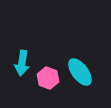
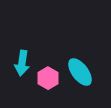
pink hexagon: rotated 10 degrees clockwise
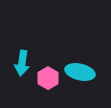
cyan ellipse: rotated 40 degrees counterclockwise
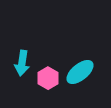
cyan ellipse: rotated 52 degrees counterclockwise
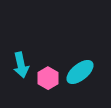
cyan arrow: moved 1 px left, 2 px down; rotated 20 degrees counterclockwise
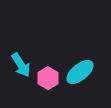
cyan arrow: rotated 20 degrees counterclockwise
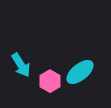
pink hexagon: moved 2 px right, 3 px down
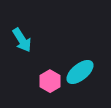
cyan arrow: moved 1 px right, 25 px up
